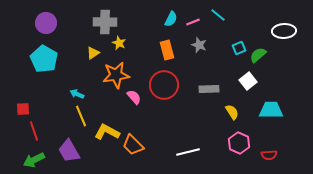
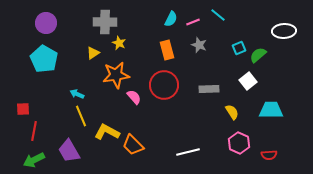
red line: rotated 30 degrees clockwise
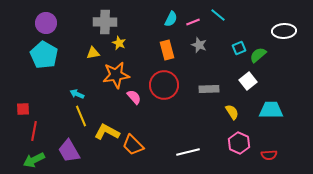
yellow triangle: rotated 24 degrees clockwise
cyan pentagon: moved 4 px up
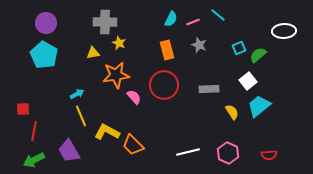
cyan arrow: rotated 128 degrees clockwise
cyan trapezoid: moved 12 px left, 4 px up; rotated 40 degrees counterclockwise
pink hexagon: moved 11 px left, 10 px down
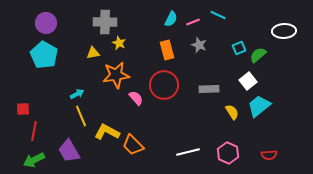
cyan line: rotated 14 degrees counterclockwise
pink semicircle: moved 2 px right, 1 px down
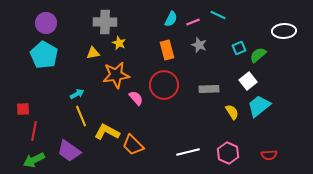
purple trapezoid: rotated 25 degrees counterclockwise
